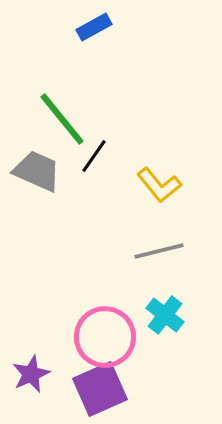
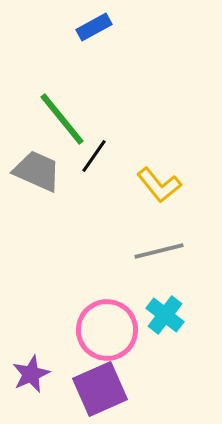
pink circle: moved 2 px right, 7 px up
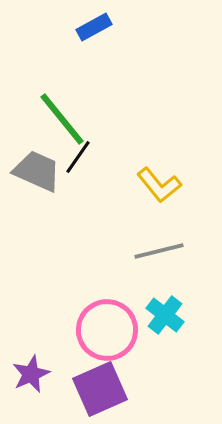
black line: moved 16 px left, 1 px down
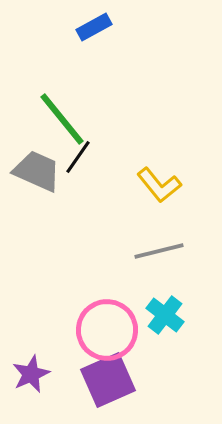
purple square: moved 8 px right, 9 px up
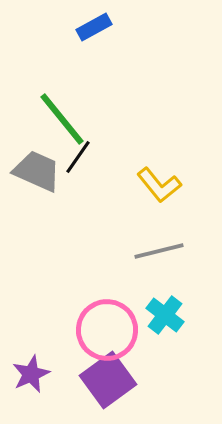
purple square: rotated 12 degrees counterclockwise
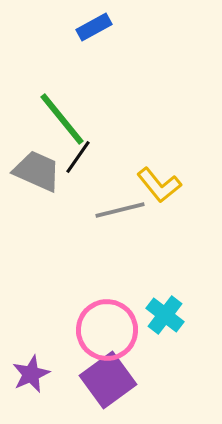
gray line: moved 39 px left, 41 px up
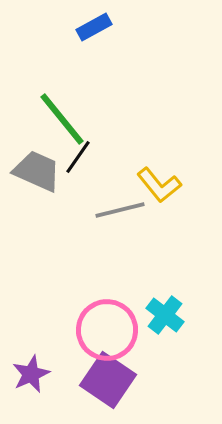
purple square: rotated 20 degrees counterclockwise
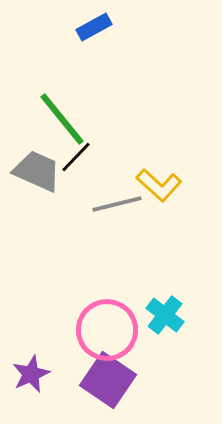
black line: moved 2 px left; rotated 9 degrees clockwise
yellow L-shape: rotated 9 degrees counterclockwise
gray line: moved 3 px left, 6 px up
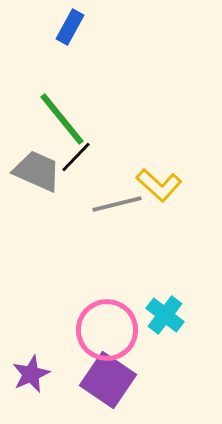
blue rectangle: moved 24 px left; rotated 32 degrees counterclockwise
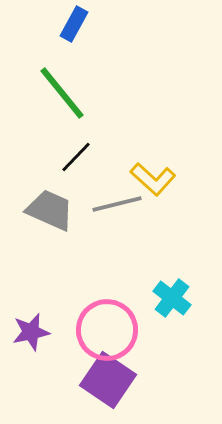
blue rectangle: moved 4 px right, 3 px up
green line: moved 26 px up
gray trapezoid: moved 13 px right, 39 px down
yellow L-shape: moved 6 px left, 6 px up
cyan cross: moved 7 px right, 17 px up
purple star: moved 42 px up; rotated 12 degrees clockwise
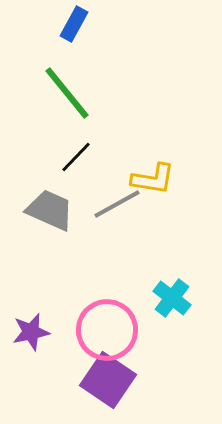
green line: moved 5 px right
yellow L-shape: rotated 33 degrees counterclockwise
gray line: rotated 15 degrees counterclockwise
